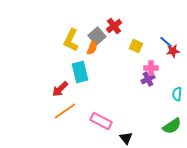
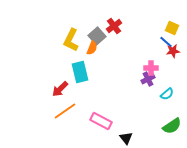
yellow square: moved 36 px right, 18 px up
cyan semicircle: moved 10 px left; rotated 136 degrees counterclockwise
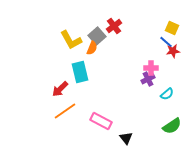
yellow L-shape: rotated 55 degrees counterclockwise
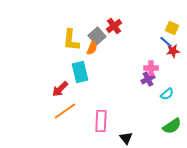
yellow L-shape: rotated 35 degrees clockwise
pink rectangle: rotated 65 degrees clockwise
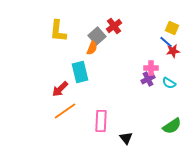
yellow L-shape: moved 13 px left, 9 px up
cyan semicircle: moved 2 px right, 11 px up; rotated 72 degrees clockwise
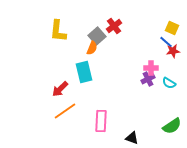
cyan rectangle: moved 4 px right
black triangle: moved 6 px right; rotated 32 degrees counterclockwise
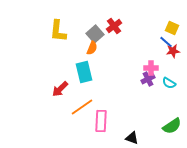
gray square: moved 2 px left, 2 px up
orange line: moved 17 px right, 4 px up
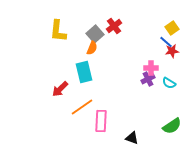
yellow square: rotated 32 degrees clockwise
red star: moved 1 px left
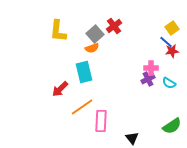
orange semicircle: rotated 48 degrees clockwise
black triangle: rotated 32 degrees clockwise
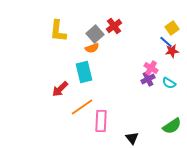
pink cross: rotated 32 degrees clockwise
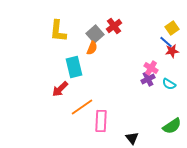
orange semicircle: rotated 48 degrees counterclockwise
cyan rectangle: moved 10 px left, 5 px up
cyan semicircle: moved 1 px down
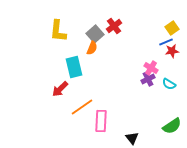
blue line: rotated 64 degrees counterclockwise
